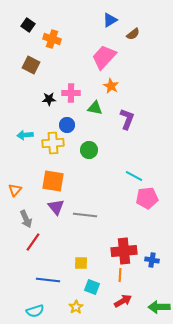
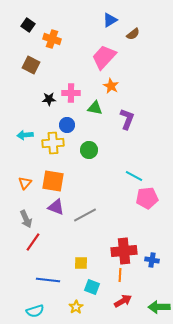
orange triangle: moved 10 px right, 7 px up
purple triangle: rotated 30 degrees counterclockwise
gray line: rotated 35 degrees counterclockwise
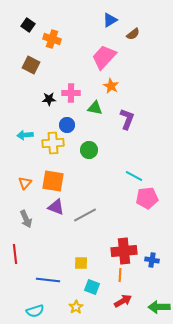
red line: moved 18 px left, 12 px down; rotated 42 degrees counterclockwise
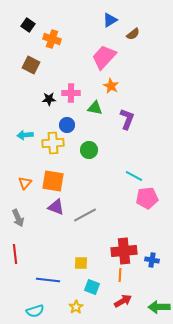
gray arrow: moved 8 px left, 1 px up
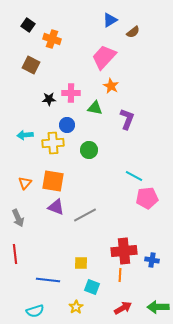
brown semicircle: moved 2 px up
red arrow: moved 7 px down
green arrow: moved 1 px left
